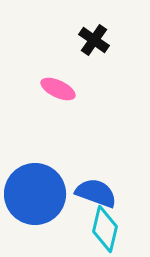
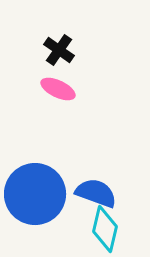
black cross: moved 35 px left, 10 px down
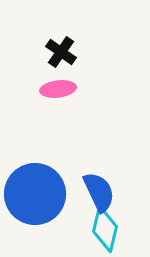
black cross: moved 2 px right, 2 px down
pink ellipse: rotated 32 degrees counterclockwise
blue semicircle: moved 3 px right, 1 px up; rotated 45 degrees clockwise
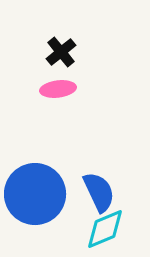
black cross: rotated 16 degrees clockwise
cyan diamond: rotated 54 degrees clockwise
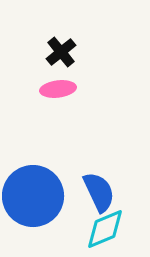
blue circle: moved 2 px left, 2 px down
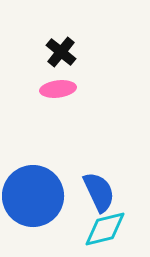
black cross: rotated 12 degrees counterclockwise
cyan diamond: rotated 9 degrees clockwise
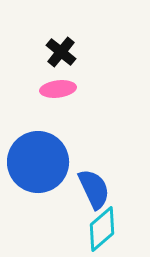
blue semicircle: moved 5 px left, 3 px up
blue circle: moved 5 px right, 34 px up
cyan diamond: moved 3 px left; rotated 27 degrees counterclockwise
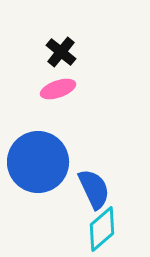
pink ellipse: rotated 12 degrees counterclockwise
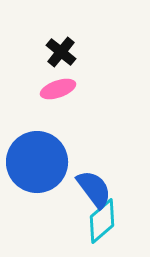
blue circle: moved 1 px left
blue semicircle: rotated 12 degrees counterclockwise
cyan diamond: moved 8 px up
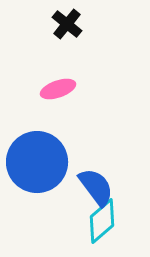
black cross: moved 6 px right, 28 px up
blue semicircle: moved 2 px right, 2 px up
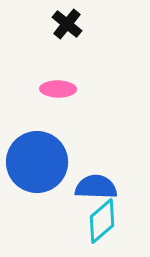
pink ellipse: rotated 20 degrees clockwise
blue semicircle: rotated 51 degrees counterclockwise
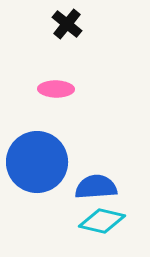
pink ellipse: moved 2 px left
blue semicircle: rotated 6 degrees counterclockwise
cyan diamond: rotated 54 degrees clockwise
